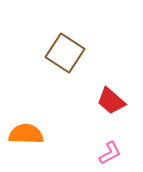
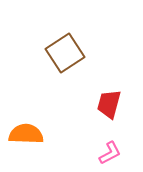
brown square: rotated 24 degrees clockwise
red trapezoid: moved 2 px left, 3 px down; rotated 64 degrees clockwise
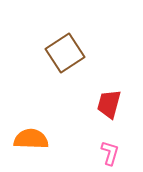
orange semicircle: moved 5 px right, 5 px down
pink L-shape: rotated 45 degrees counterclockwise
